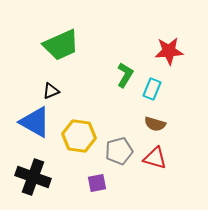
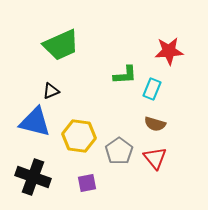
green L-shape: rotated 55 degrees clockwise
blue triangle: rotated 16 degrees counterclockwise
gray pentagon: rotated 20 degrees counterclockwise
red triangle: rotated 35 degrees clockwise
purple square: moved 10 px left
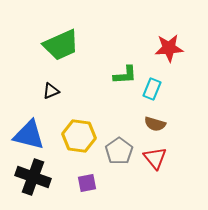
red star: moved 3 px up
blue triangle: moved 6 px left, 13 px down
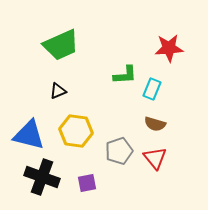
black triangle: moved 7 px right
yellow hexagon: moved 3 px left, 5 px up
gray pentagon: rotated 16 degrees clockwise
black cross: moved 9 px right
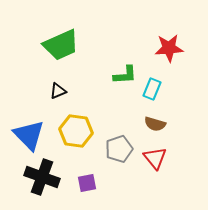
blue triangle: rotated 32 degrees clockwise
gray pentagon: moved 2 px up
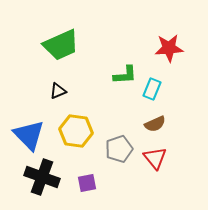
brown semicircle: rotated 40 degrees counterclockwise
